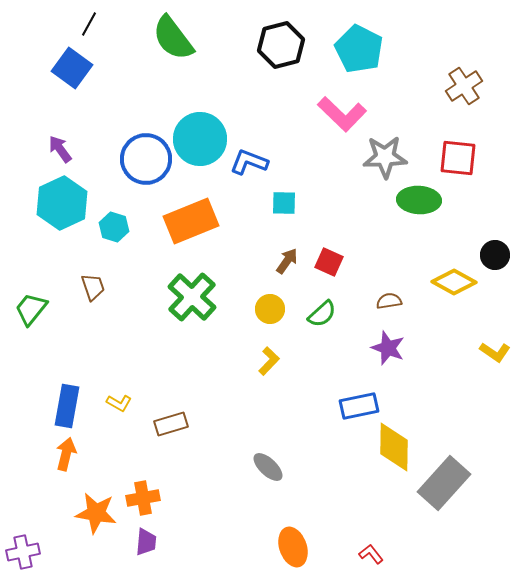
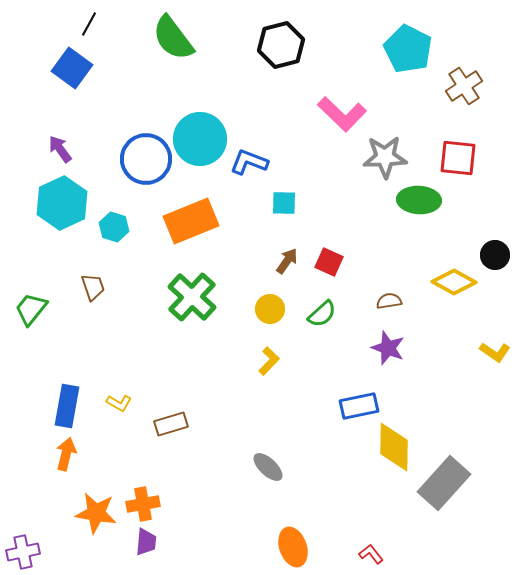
cyan pentagon at (359, 49): moved 49 px right
orange cross at (143, 498): moved 6 px down
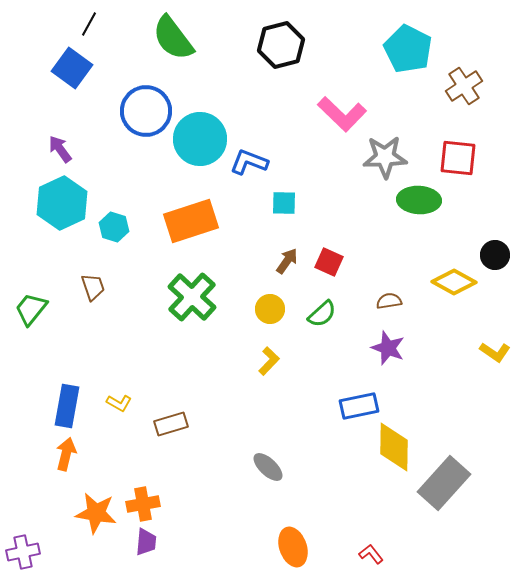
blue circle at (146, 159): moved 48 px up
orange rectangle at (191, 221): rotated 4 degrees clockwise
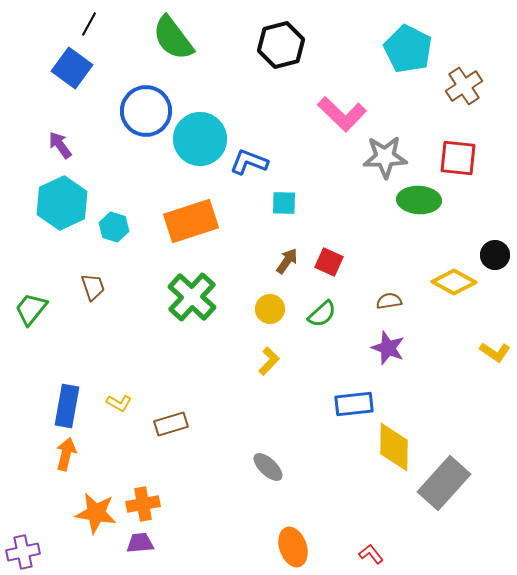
purple arrow at (60, 149): moved 4 px up
blue rectangle at (359, 406): moved 5 px left, 2 px up; rotated 6 degrees clockwise
purple trapezoid at (146, 542): moved 6 px left, 1 px down; rotated 100 degrees counterclockwise
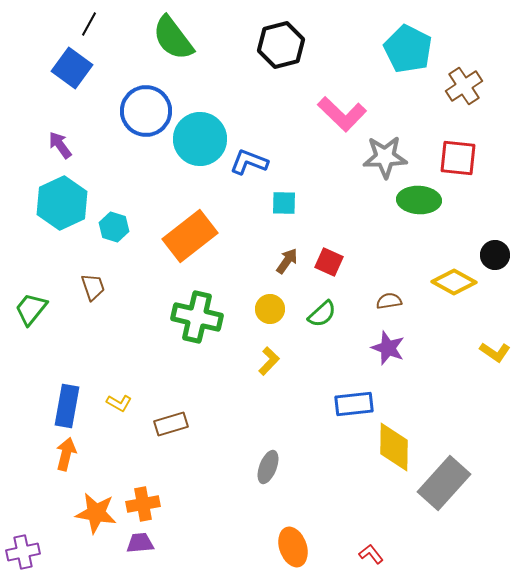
orange rectangle at (191, 221): moved 1 px left, 15 px down; rotated 20 degrees counterclockwise
green cross at (192, 297): moved 5 px right, 20 px down; rotated 30 degrees counterclockwise
gray ellipse at (268, 467): rotated 68 degrees clockwise
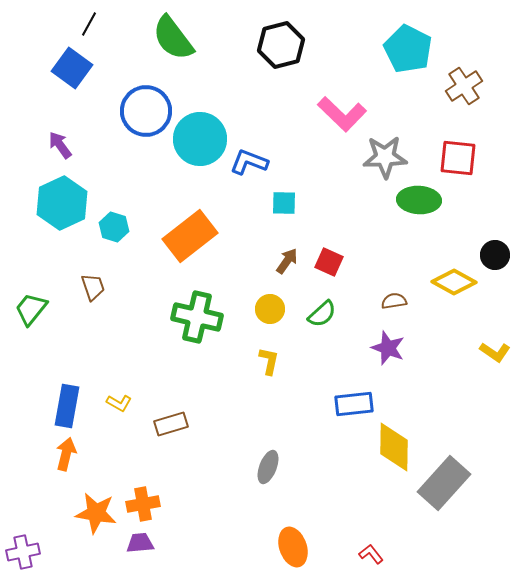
brown semicircle at (389, 301): moved 5 px right
yellow L-shape at (269, 361): rotated 32 degrees counterclockwise
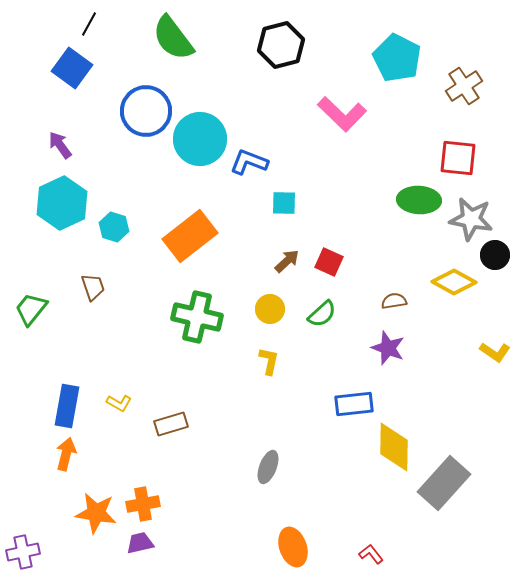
cyan pentagon at (408, 49): moved 11 px left, 9 px down
gray star at (385, 157): moved 86 px right, 62 px down; rotated 12 degrees clockwise
brown arrow at (287, 261): rotated 12 degrees clockwise
purple trapezoid at (140, 543): rotated 8 degrees counterclockwise
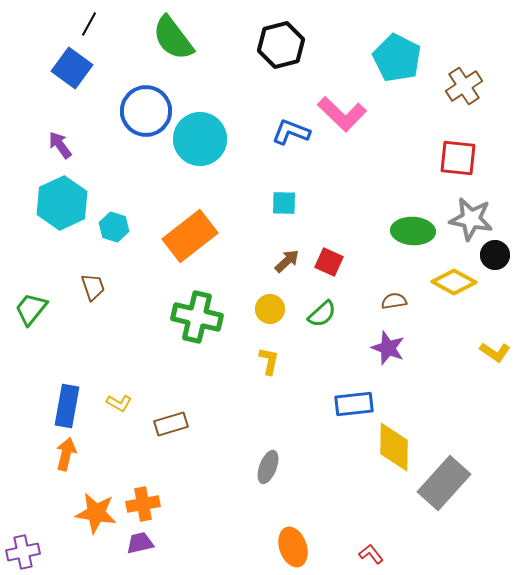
blue L-shape at (249, 162): moved 42 px right, 30 px up
green ellipse at (419, 200): moved 6 px left, 31 px down
